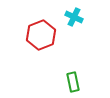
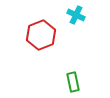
cyan cross: moved 2 px right, 2 px up
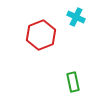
cyan cross: moved 2 px down
